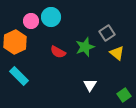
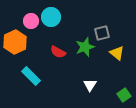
gray square: moved 5 px left; rotated 21 degrees clockwise
cyan rectangle: moved 12 px right
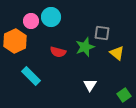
gray square: rotated 21 degrees clockwise
orange hexagon: moved 1 px up
red semicircle: rotated 14 degrees counterclockwise
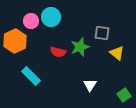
green star: moved 5 px left
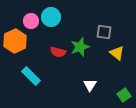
gray square: moved 2 px right, 1 px up
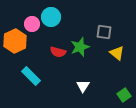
pink circle: moved 1 px right, 3 px down
white triangle: moved 7 px left, 1 px down
